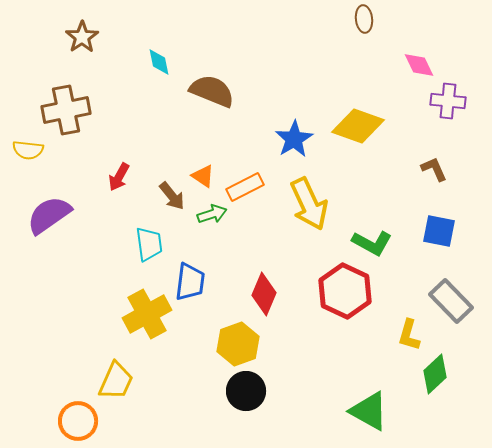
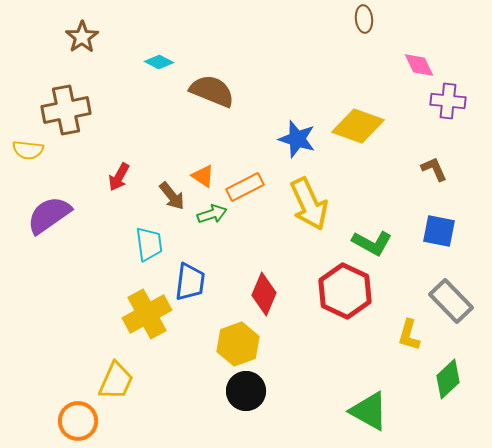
cyan diamond: rotated 52 degrees counterclockwise
blue star: moved 3 px right; rotated 24 degrees counterclockwise
green diamond: moved 13 px right, 5 px down
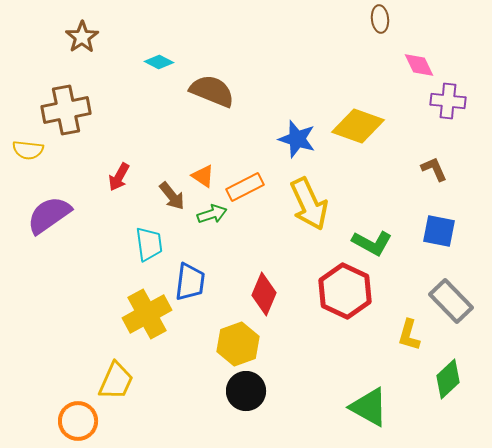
brown ellipse: moved 16 px right
green triangle: moved 4 px up
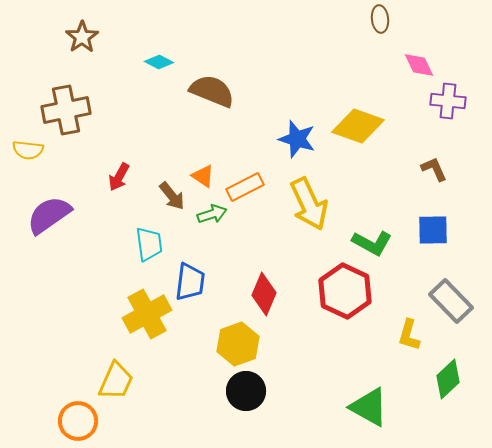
blue square: moved 6 px left, 1 px up; rotated 12 degrees counterclockwise
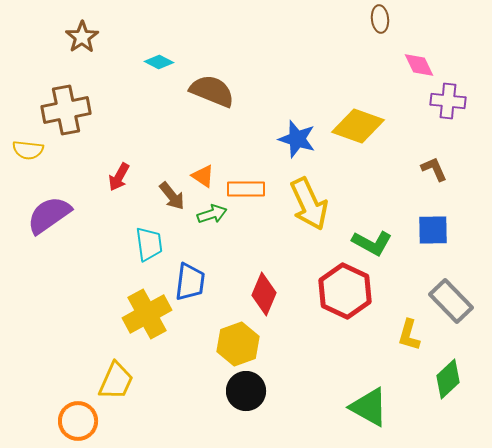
orange rectangle: moved 1 px right, 2 px down; rotated 27 degrees clockwise
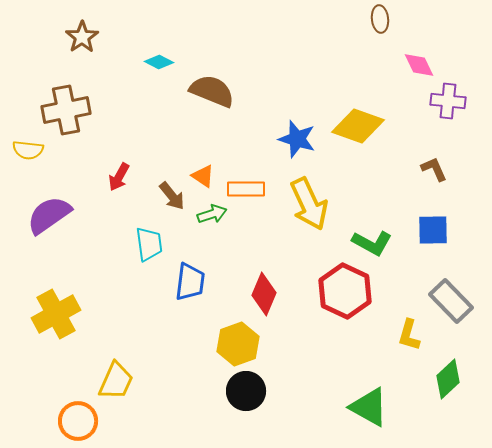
yellow cross: moved 91 px left
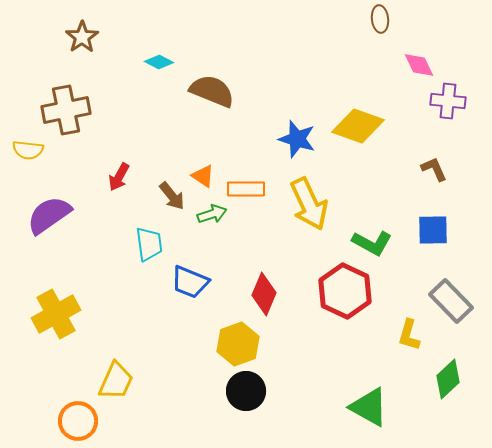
blue trapezoid: rotated 105 degrees clockwise
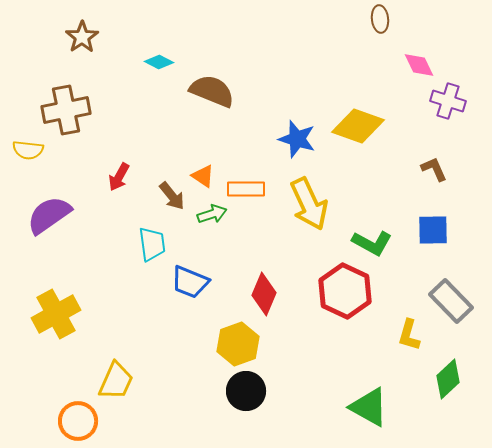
purple cross: rotated 12 degrees clockwise
cyan trapezoid: moved 3 px right
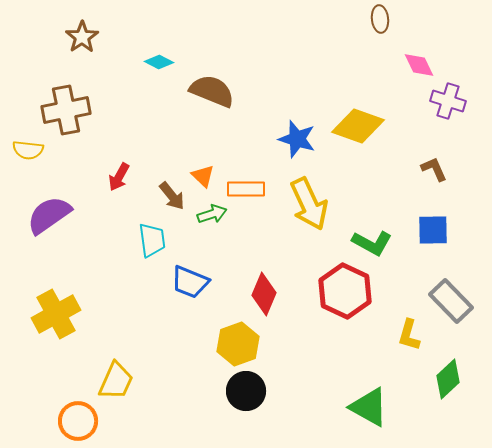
orange triangle: rotated 10 degrees clockwise
cyan trapezoid: moved 4 px up
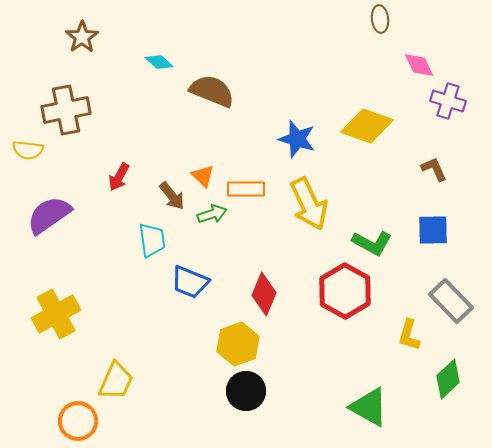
cyan diamond: rotated 16 degrees clockwise
yellow diamond: moved 9 px right
red hexagon: rotated 4 degrees clockwise
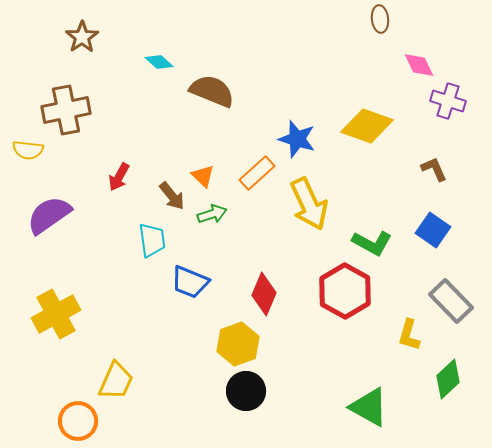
orange rectangle: moved 11 px right, 16 px up; rotated 42 degrees counterclockwise
blue square: rotated 36 degrees clockwise
